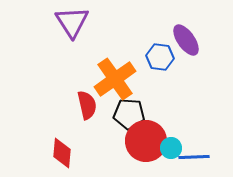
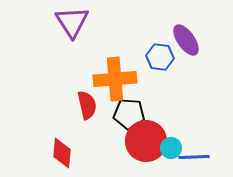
orange cross: rotated 30 degrees clockwise
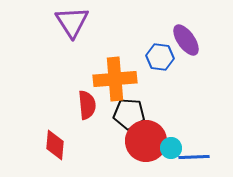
red semicircle: rotated 8 degrees clockwise
red diamond: moved 7 px left, 8 px up
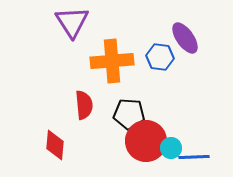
purple ellipse: moved 1 px left, 2 px up
orange cross: moved 3 px left, 18 px up
red semicircle: moved 3 px left
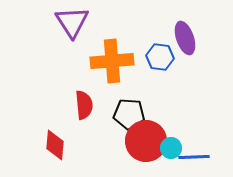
purple ellipse: rotated 16 degrees clockwise
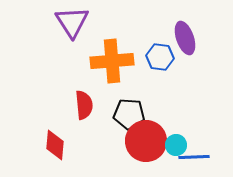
cyan circle: moved 5 px right, 3 px up
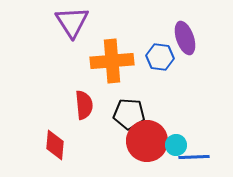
red circle: moved 1 px right
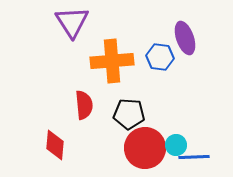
red circle: moved 2 px left, 7 px down
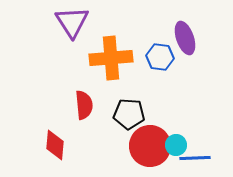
orange cross: moved 1 px left, 3 px up
red circle: moved 5 px right, 2 px up
blue line: moved 1 px right, 1 px down
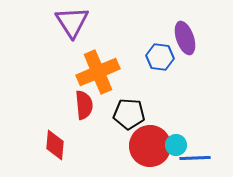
orange cross: moved 13 px left, 14 px down; rotated 18 degrees counterclockwise
